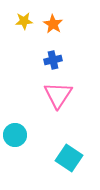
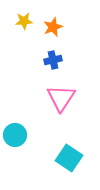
orange star: moved 3 px down; rotated 18 degrees clockwise
pink triangle: moved 3 px right, 3 px down
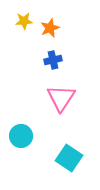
orange star: moved 3 px left, 1 px down
cyan circle: moved 6 px right, 1 px down
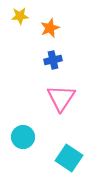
yellow star: moved 4 px left, 5 px up
cyan circle: moved 2 px right, 1 px down
